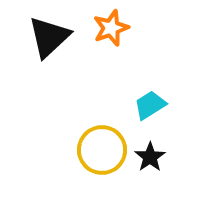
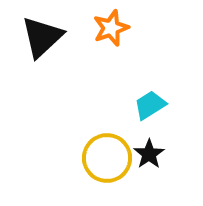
black triangle: moved 7 px left
yellow circle: moved 5 px right, 8 px down
black star: moved 1 px left, 3 px up
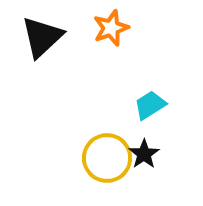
black star: moved 5 px left
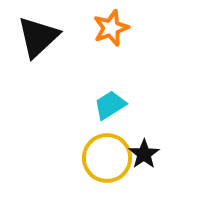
black triangle: moved 4 px left
cyan trapezoid: moved 40 px left
